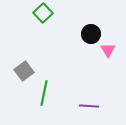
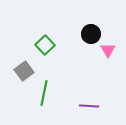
green square: moved 2 px right, 32 px down
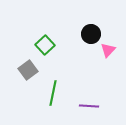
pink triangle: rotated 14 degrees clockwise
gray square: moved 4 px right, 1 px up
green line: moved 9 px right
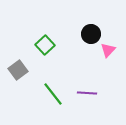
gray square: moved 10 px left
green line: moved 1 px down; rotated 50 degrees counterclockwise
purple line: moved 2 px left, 13 px up
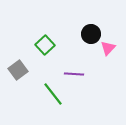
pink triangle: moved 2 px up
purple line: moved 13 px left, 19 px up
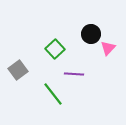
green square: moved 10 px right, 4 px down
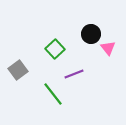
pink triangle: rotated 21 degrees counterclockwise
purple line: rotated 24 degrees counterclockwise
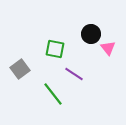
green square: rotated 36 degrees counterclockwise
gray square: moved 2 px right, 1 px up
purple line: rotated 54 degrees clockwise
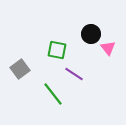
green square: moved 2 px right, 1 px down
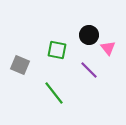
black circle: moved 2 px left, 1 px down
gray square: moved 4 px up; rotated 30 degrees counterclockwise
purple line: moved 15 px right, 4 px up; rotated 12 degrees clockwise
green line: moved 1 px right, 1 px up
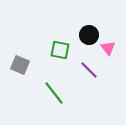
green square: moved 3 px right
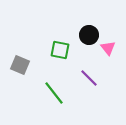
purple line: moved 8 px down
